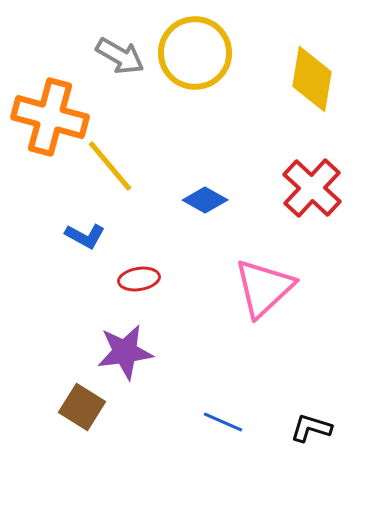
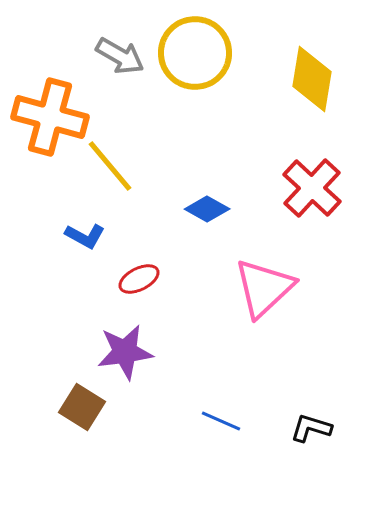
blue diamond: moved 2 px right, 9 px down
red ellipse: rotated 18 degrees counterclockwise
blue line: moved 2 px left, 1 px up
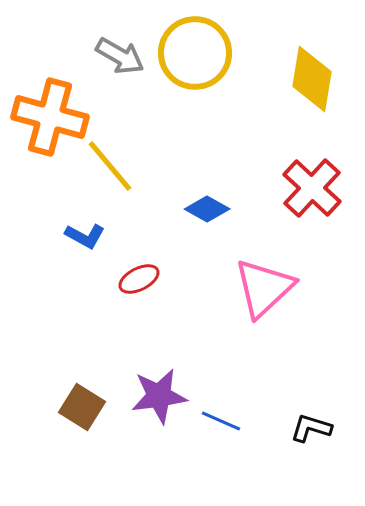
purple star: moved 34 px right, 44 px down
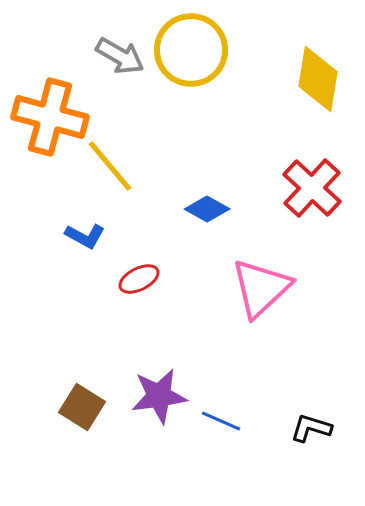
yellow circle: moved 4 px left, 3 px up
yellow diamond: moved 6 px right
pink triangle: moved 3 px left
